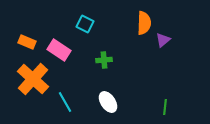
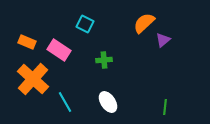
orange semicircle: rotated 135 degrees counterclockwise
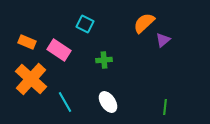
orange cross: moved 2 px left
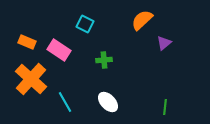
orange semicircle: moved 2 px left, 3 px up
purple triangle: moved 1 px right, 3 px down
white ellipse: rotated 10 degrees counterclockwise
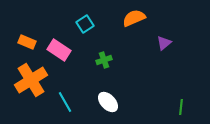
orange semicircle: moved 8 px left, 2 px up; rotated 20 degrees clockwise
cyan square: rotated 30 degrees clockwise
green cross: rotated 14 degrees counterclockwise
orange cross: moved 1 px down; rotated 16 degrees clockwise
green line: moved 16 px right
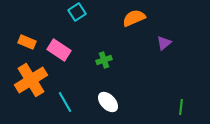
cyan square: moved 8 px left, 12 px up
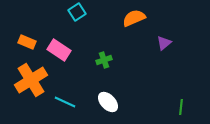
cyan line: rotated 35 degrees counterclockwise
